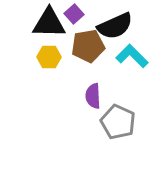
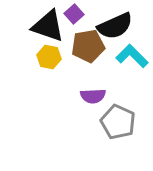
black triangle: moved 1 px left, 3 px down; rotated 18 degrees clockwise
yellow hexagon: rotated 10 degrees clockwise
purple semicircle: rotated 90 degrees counterclockwise
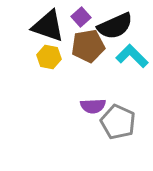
purple square: moved 7 px right, 3 px down
purple semicircle: moved 10 px down
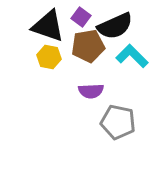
purple square: rotated 12 degrees counterclockwise
purple semicircle: moved 2 px left, 15 px up
gray pentagon: rotated 12 degrees counterclockwise
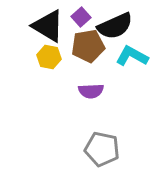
purple square: rotated 12 degrees clockwise
black triangle: rotated 12 degrees clockwise
cyan L-shape: rotated 16 degrees counterclockwise
gray pentagon: moved 16 px left, 27 px down
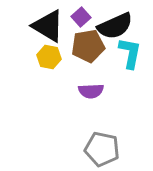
cyan L-shape: moved 2 px left, 3 px up; rotated 72 degrees clockwise
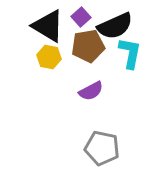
purple semicircle: rotated 25 degrees counterclockwise
gray pentagon: moved 1 px up
